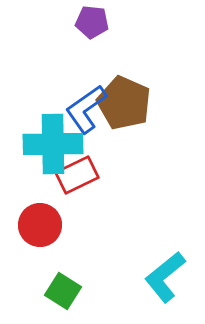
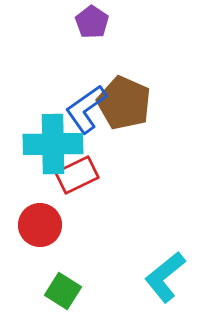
purple pentagon: rotated 28 degrees clockwise
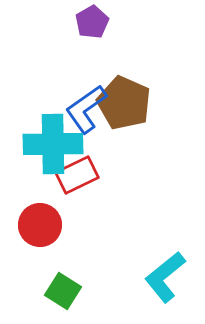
purple pentagon: rotated 8 degrees clockwise
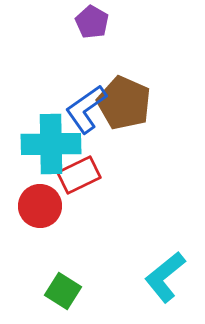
purple pentagon: rotated 12 degrees counterclockwise
cyan cross: moved 2 px left
red rectangle: moved 2 px right
red circle: moved 19 px up
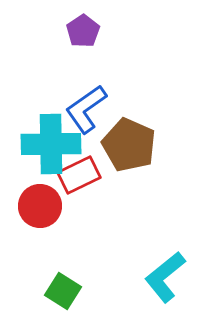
purple pentagon: moved 9 px left, 9 px down; rotated 8 degrees clockwise
brown pentagon: moved 5 px right, 42 px down
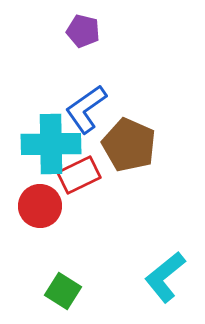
purple pentagon: rotated 24 degrees counterclockwise
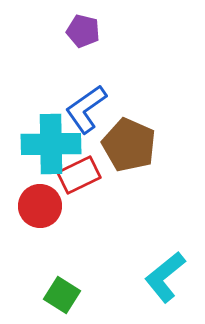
green square: moved 1 px left, 4 px down
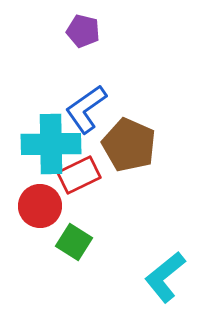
green square: moved 12 px right, 53 px up
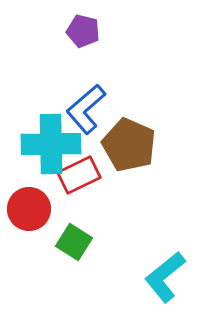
blue L-shape: rotated 6 degrees counterclockwise
red circle: moved 11 px left, 3 px down
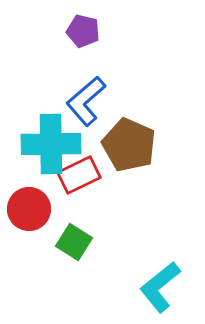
blue L-shape: moved 8 px up
cyan L-shape: moved 5 px left, 10 px down
